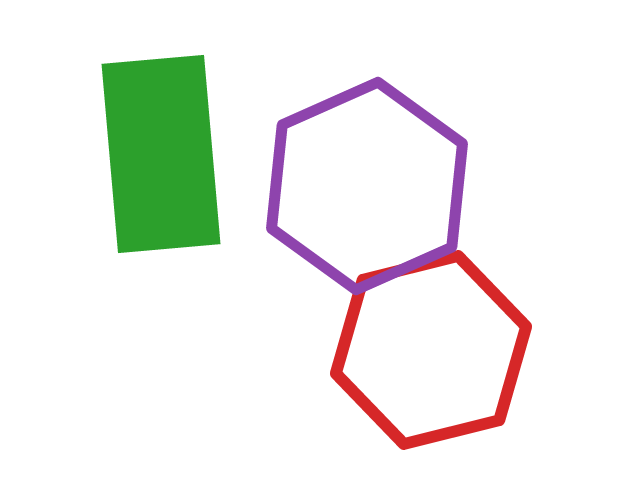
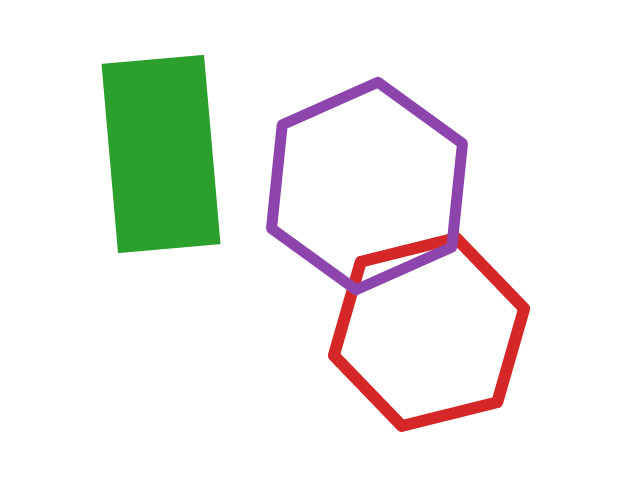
red hexagon: moved 2 px left, 18 px up
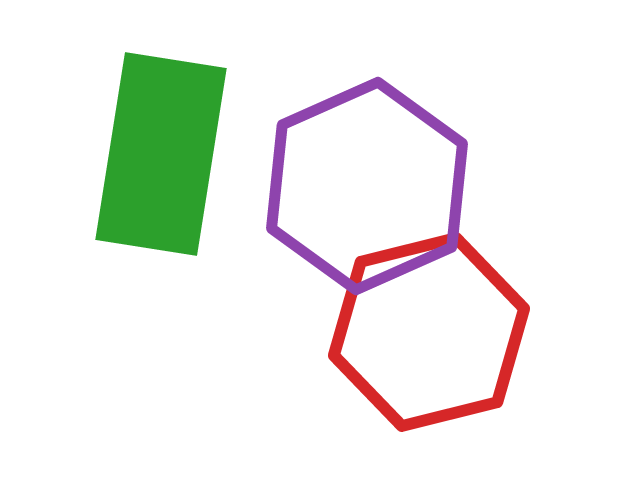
green rectangle: rotated 14 degrees clockwise
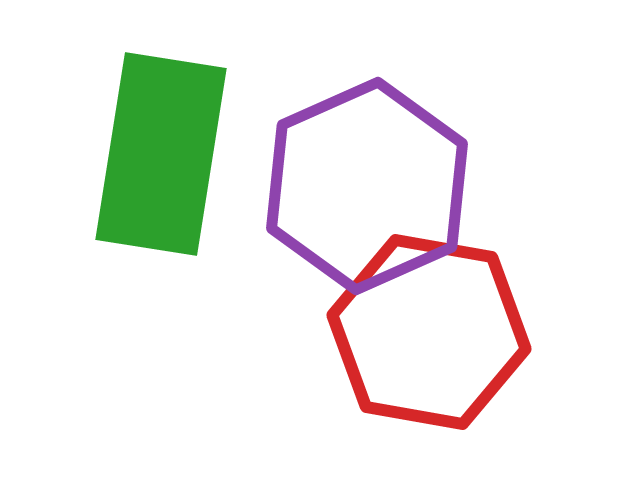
red hexagon: rotated 24 degrees clockwise
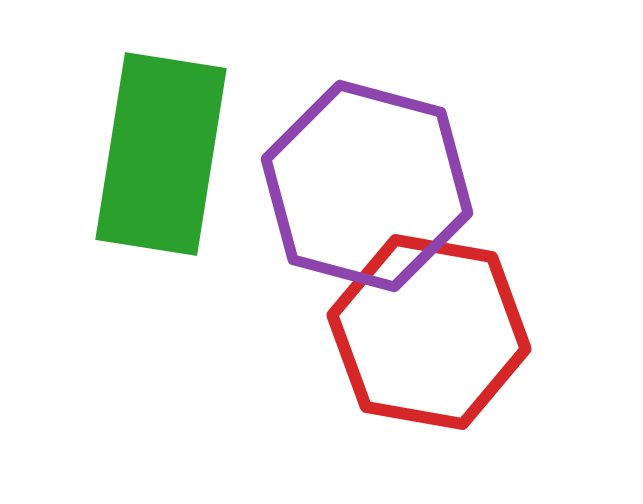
purple hexagon: rotated 21 degrees counterclockwise
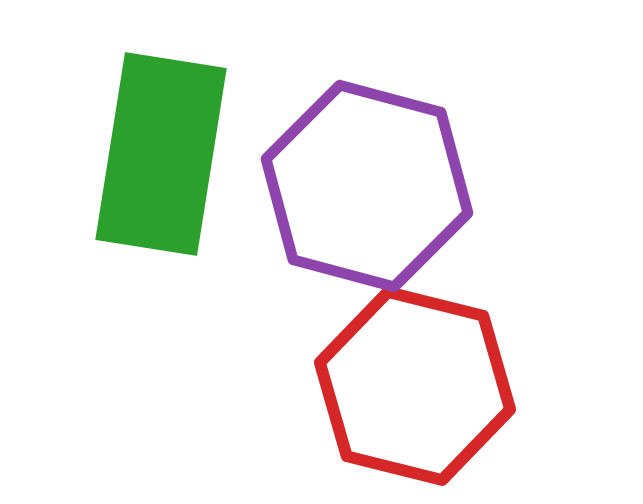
red hexagon: moved 14 px left, 54 px down; rotated 4 degrees clockwise
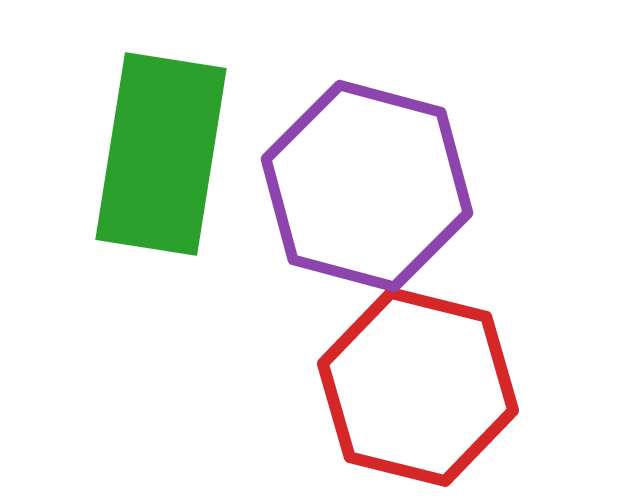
red hexagon: moved 3 px right, 1 px down
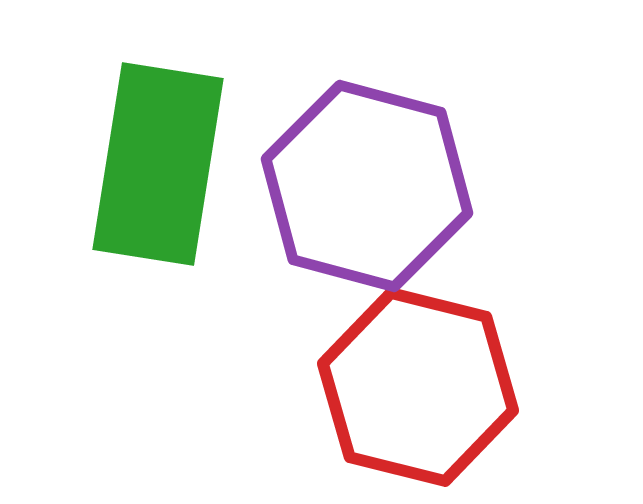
green rectangle: moved 3 px left, 10 px down
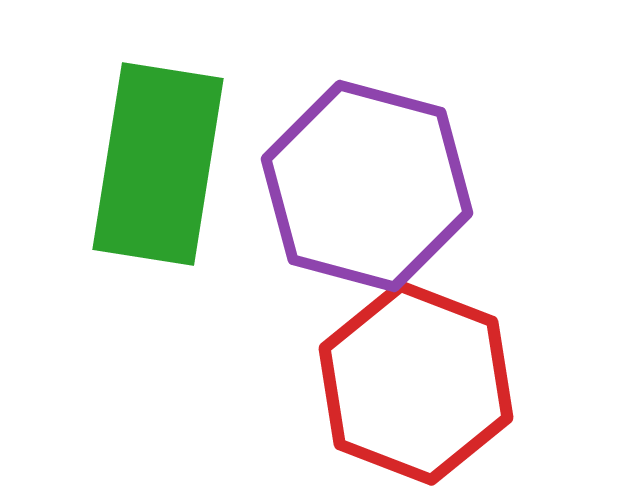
red hexagon: moved 2 px left, 4 px up; rotated 7 degrees clockwise
